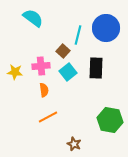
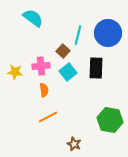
blue circle: moved 2 px right, 5 px down
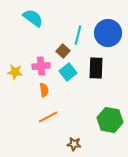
brown star: rotated 16 degrees counterclockwise
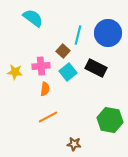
black rectangle: rotated 65 degrees counterclockwise
orange semicircle: moved 1 px right, 1 px up; rotated 16 degrees clockwise
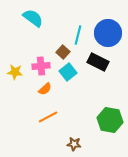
brown square: moved 1 px down
black rectangle: moved 2 px right, 6 px up
orange semicircle: rotated 40 degrees clockwise
